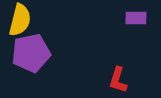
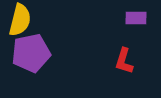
red L-shape: moved 6 px right, 19 px up
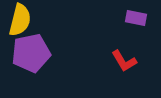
purple rectangle: rotated 10 degrees clockwise
red L-shape: rotated 48 degrees counterclockwise
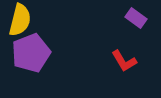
purple rectangle: rotated 25 degrees clockwise
purple pentagon: rotated 9 degrees counterclockwise
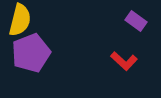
purple rectangle: moved 3 px down
red L-shape: rotated 16 degrees counterclockwise
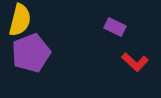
purple rectangle: moved 21 px left, 6 px down; rotated 10 degrees counterclockwise
red L-shape: moved 11 px right, 1 px down
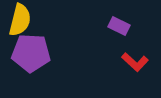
purple rectangle: moved 4 px right, 1 px up
purple pentagon: rotated 24 degrees clockwise
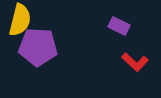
purple pentagon: moved 7 px right, 6 px up
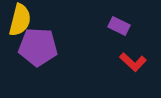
red L-shape: moved 2 px left
